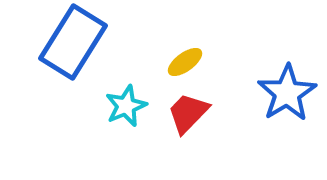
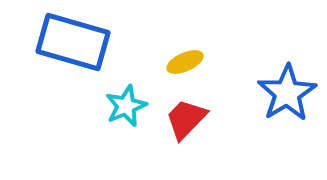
blue rectangle: rotated 74 degrees clockwise
yellow ellipse: rotated 12 degrees clockwise
red trapezoid: moved 2 px left, 6 px down
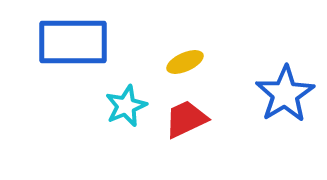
blue rectangle: rotated 16 degrees counterclockwise
blue star: moved 2 px left, 1 px down
red trapezoid: rotated 21 degrees clockwise
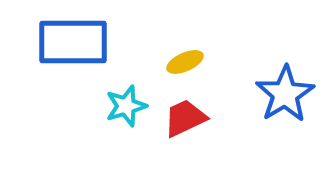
cyan star: rotated 6 degrees clockwise
red trapezoid: moved 1 px left, 1 px up
